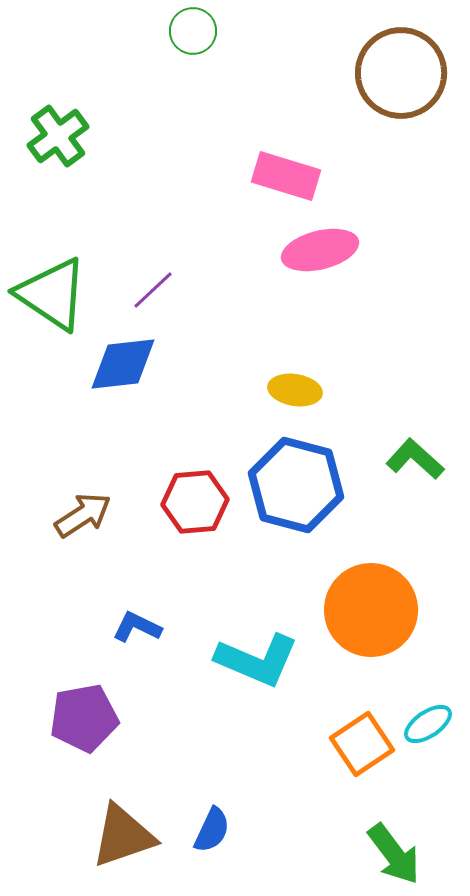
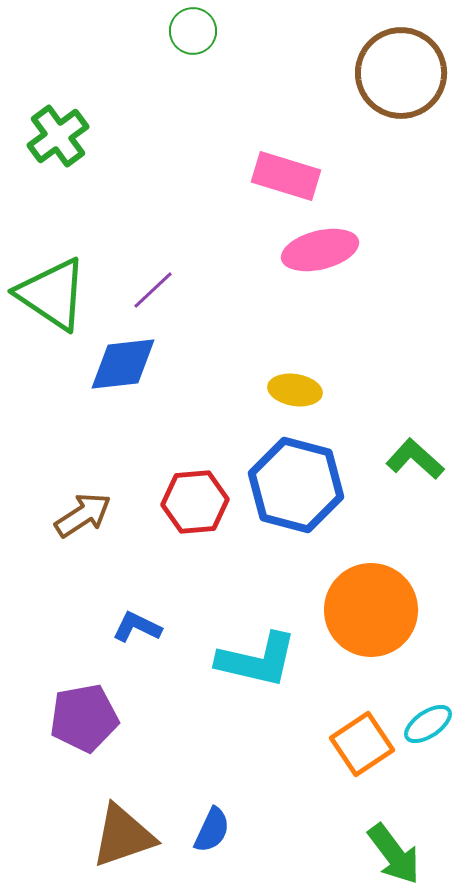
cyan L-shape: rotated 10 degrees counterclockwise
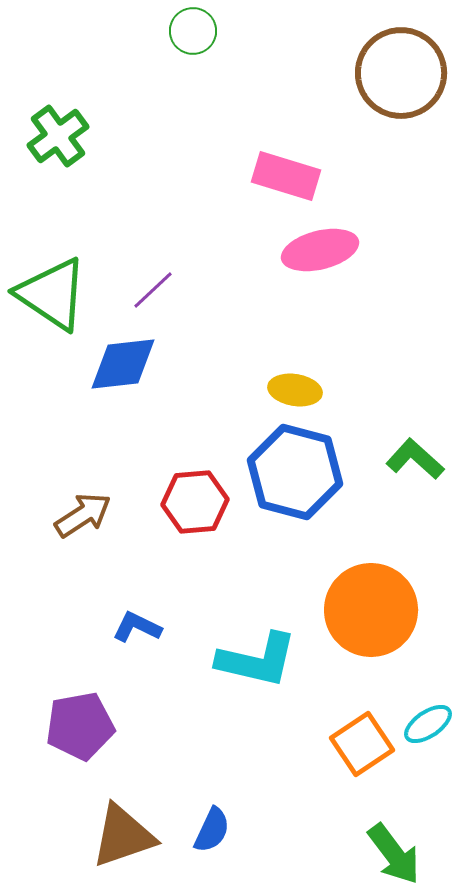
blue hexagon: moved 1 px left, 13 px up
purple pentagon: moved 4 px left, 8 px down
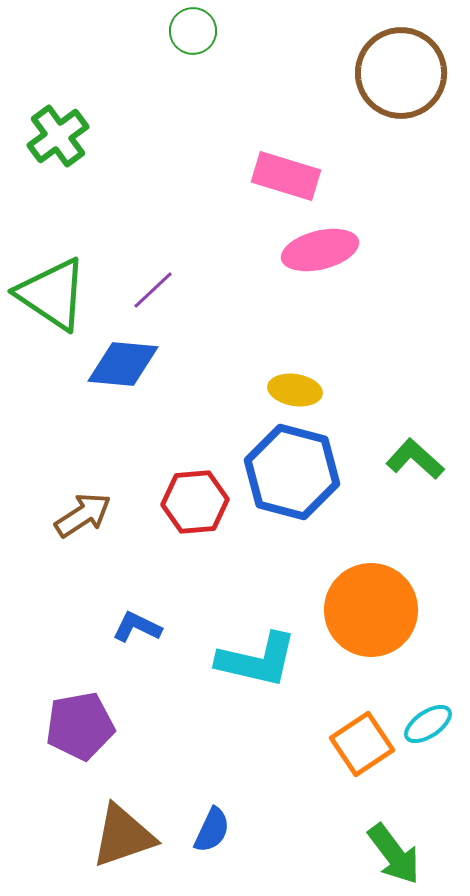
blue diamond: rotated 12 degrees clockwise
blue hexagon: moved 3 px left
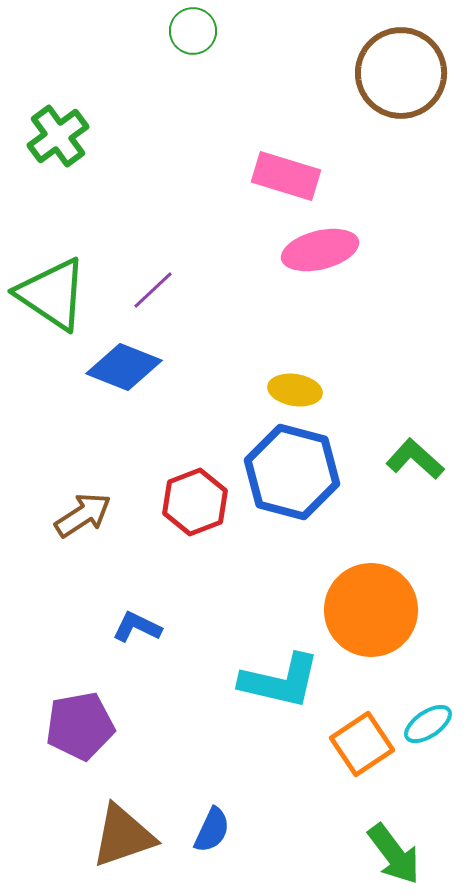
blue diamond: moved 1 px right, 3 px down; rotated 16 degrees clockwise
red hexagon: rotated 16 degrees counterclockwise
cyan L-shape: moved 23 px right, 21 px down
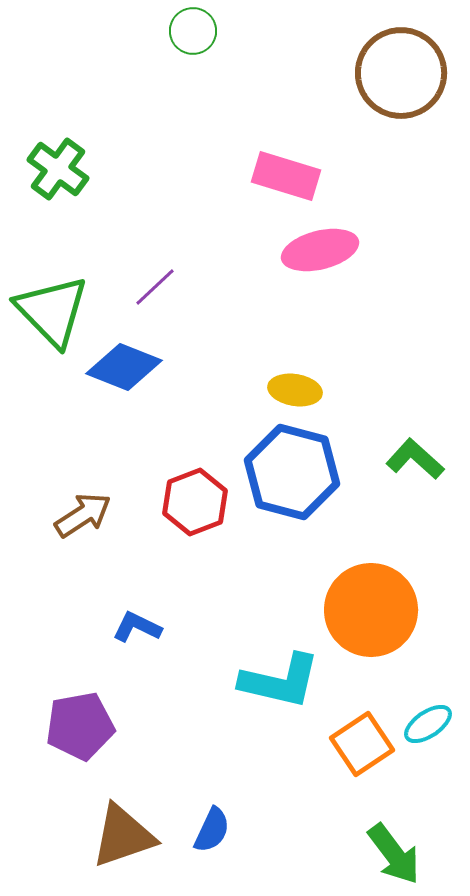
green cross: moved 33 px down; rotated 18 degrees counterclockwise
purple line: moved 2 px right, 3 px up
green triangle: moved 17 px down; rotated 12 degrees clockwise
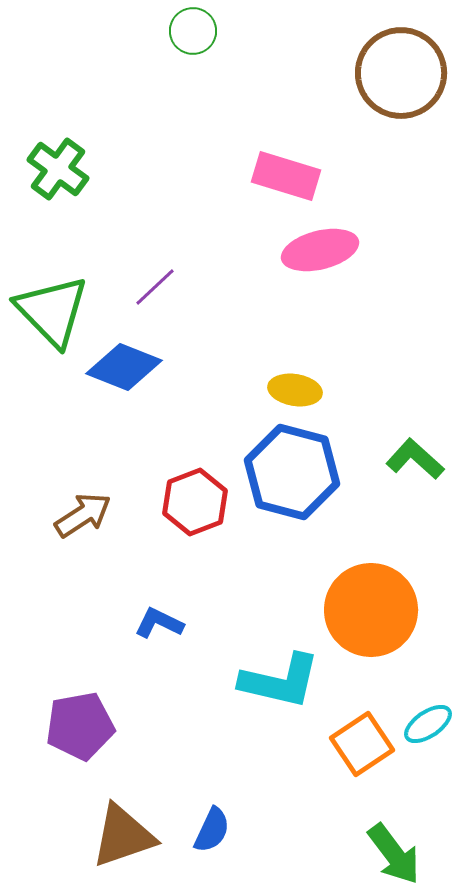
blue L-shape: moved 22 px right, 4 px up
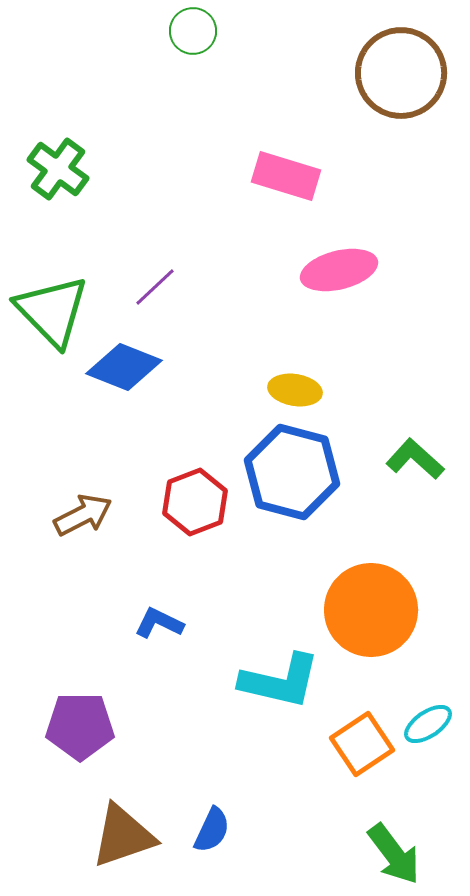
pink ellipse: moved 19 px right, 20 px down
brown arrow: rotated 6 degrees clockwise
purple pentagon: rotated 10 degrees clockwise
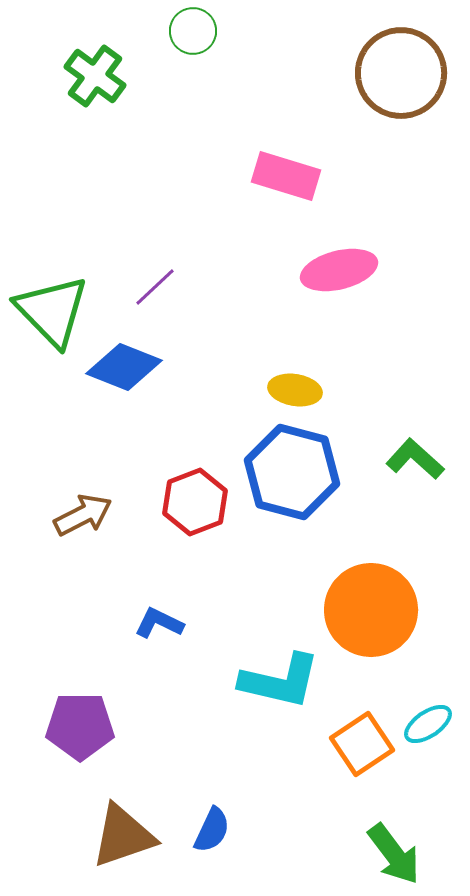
green cross: moved 37 px right, 93 px up
